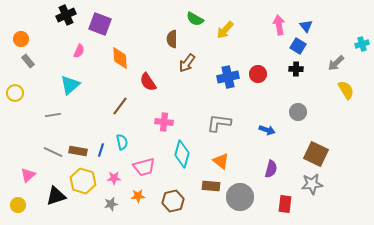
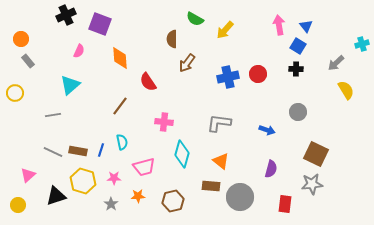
gray star at (111, 204): rotated 24 degrees counterclockwise
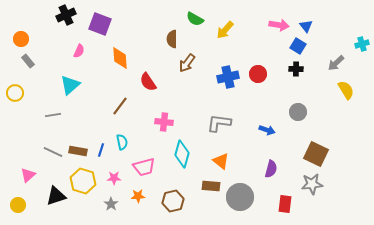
pink arrow at (279, 25): rotated 108 degrees clockwise
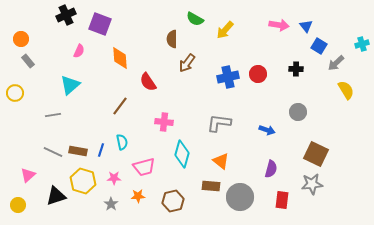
blue square at (298, 46): moved 21 px right
red rectangle at (285, 204): moved 3 px left, 4 px up
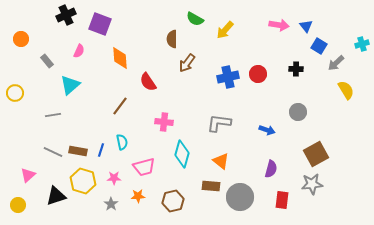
gray rectangle at (28, 61): moved 19 px right
brown square at (316, 154): rotated 35 degrees clockwise
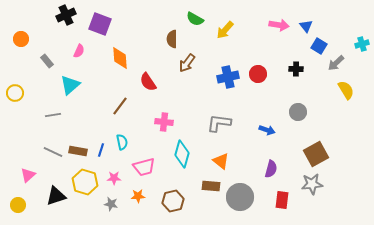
yellow hexagon at (83, 181): moved 2 px right, 1 px down
gray star at (111, 204): rotated 24 degrees counterclockwise
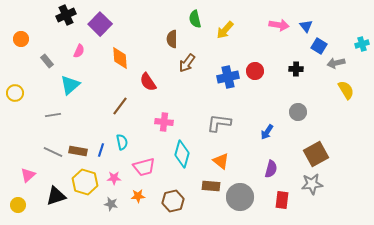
green semicircle at (195, 19): rotated 48 degrees clockwise
purple square at (100, 24): rotated 25 degrees clockwise
gray arrow at (336, 63): rotated 30 degrees clockwise
red circle at (258, 74): moved 3 px left, 3 px up
blue arrow at (267, 130): moved 2 px down; rotated 105 degrees clockwise
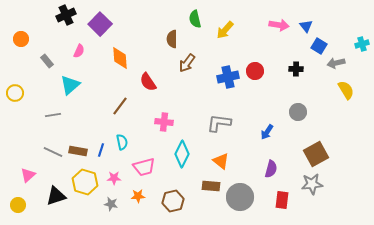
cyan diamond at (182, 154): rotated 12 degrees clockwise
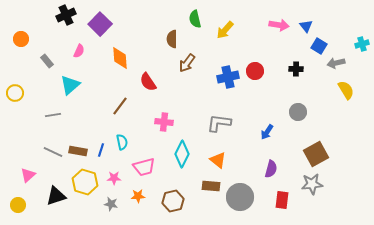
orange triangle at (221, 161): moved 3 px left, 1 px up
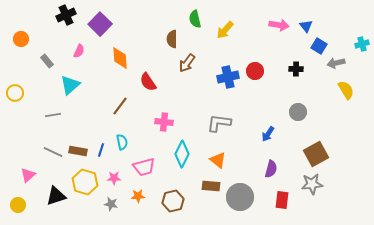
blue arrow at (267, 132): moved 1 px right, 2 px down
